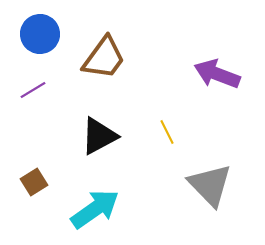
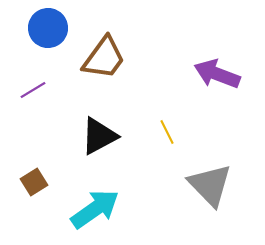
blue circle: moved 8 px right, 6 px up
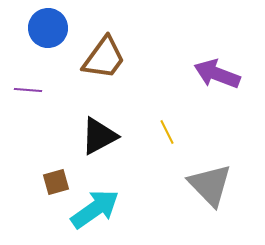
purple line: moved 5 px left; rotated 36 degrees clockwise
brown square: moved 22 px right; rotated 16 degrees clockwise
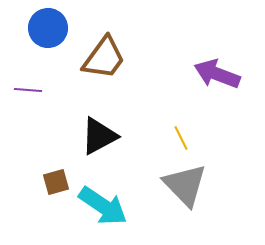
yellow line: moved 14 px right, 6 px down
gray triangle: moved 25 px left
cyan arrow: moved 8 px right, 3 px up; rotated 69 degrees clockwise
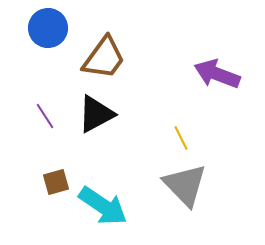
purple line: moved 17 px right, 26 px down; rotated 52 degrees clockwise
black triangle: moved 3 px left, 22 px up
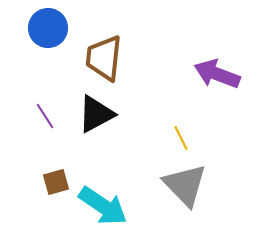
brown trapezoid: rotated 150 degrees clockwise
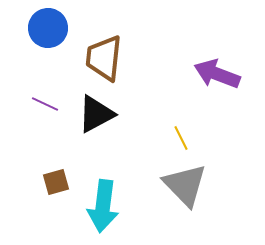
purple line: moved 12 px up; rotated 32 degrees counterclockwise
cyan arrow: rotated 63 degrees clockwise
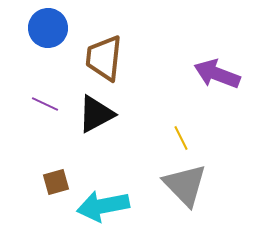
cyan arrow: rotated 72 degrees clockwise
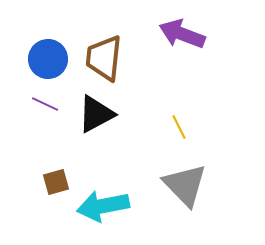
blue circle: moved 31 px down
purple arrow: moved 35 px left, 40 px up
yellow line: moved 2 px left, 11 px up
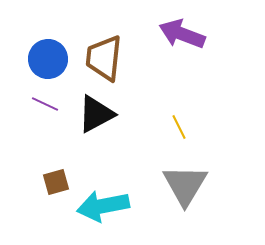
gray triangle: rotated 15 degrees clockwise
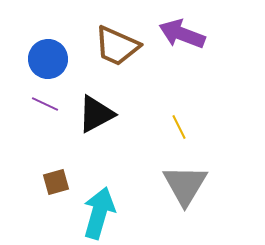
brown trapezoid: moved 13 px right, 12 px up; rotated 72 degrees counterclockwise
cyan arrow: moved 4 px left, 7 px down; rotated 117 degrees clockwise
